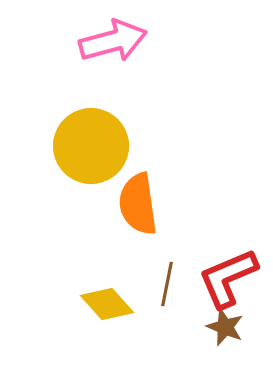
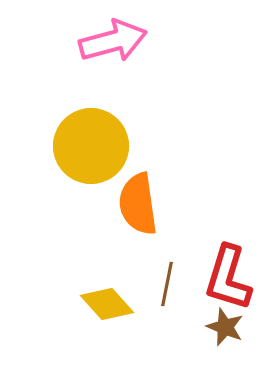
red L-shape: rotated 50 degrees counterclockwise
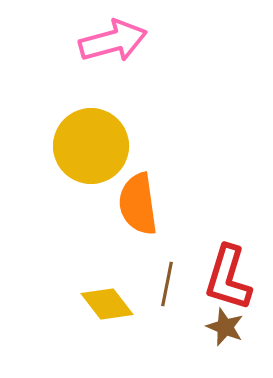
yellow diamond: rotated 4 degrees clockwise
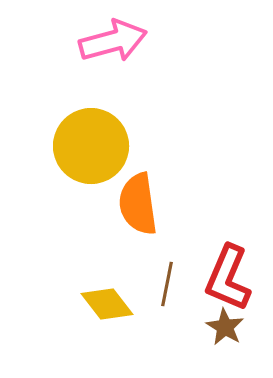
red L-shape: rotated 6 degrees clockwise
brown star: rotated 9 degrees clockwise
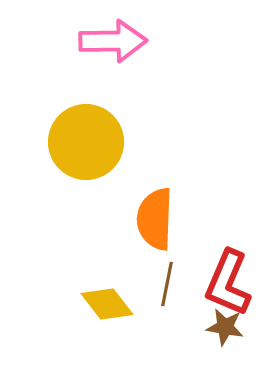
pink arrow: rotated 14 degrees clockwise
yellow circle: moved 5 px left, 4 px up
orange semicircle: moved 17 px right, 15 px down; rotated 10 degrees clockwise
red L-shape: moved 5 px down
brown star: rotated 21 degrees counterclockwise
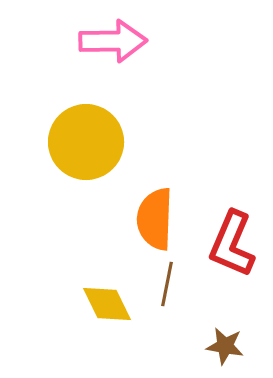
red L-shape: moved 4 px right, 39 px up
yellow diamond: rotated 12 degrees clockwise
brown star: moved 19 px down
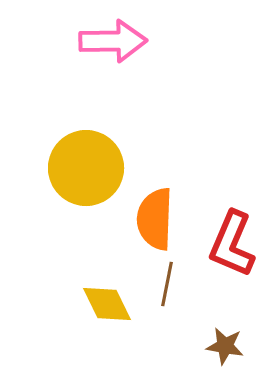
yellow circle: moved 26 px down
